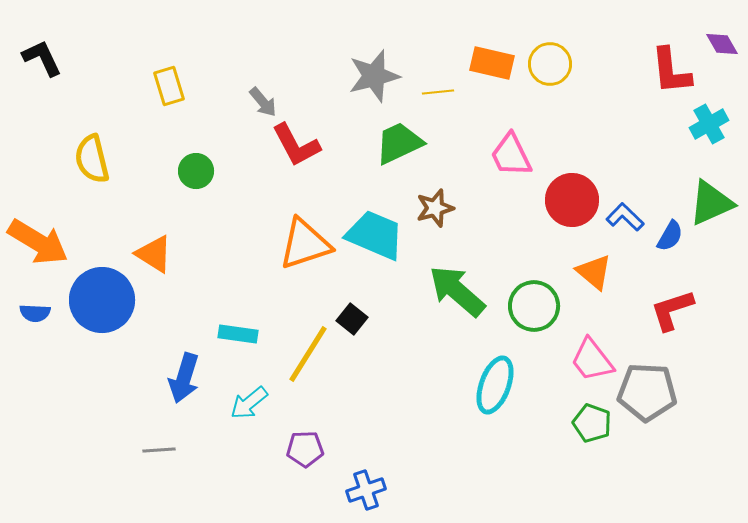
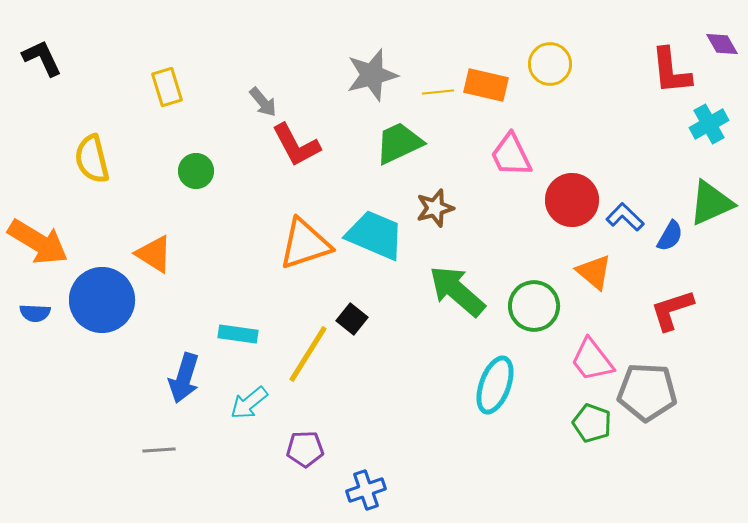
orange rectangle at (492, 63): moved 6 px left, 22 px down
gray star at (374, 76): moved 2 px left, 1 px up
yellow rectangle at (169, 86): moved 2 px left, 1 px down
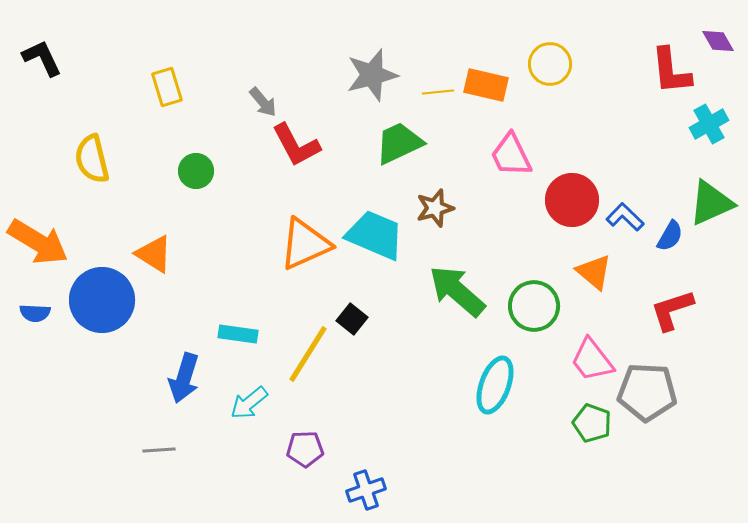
purple diamond at (722, 44): moved 4 px left, 3 px up
orange triangle at (305, 244): rotated 6 degrees counterclockwise
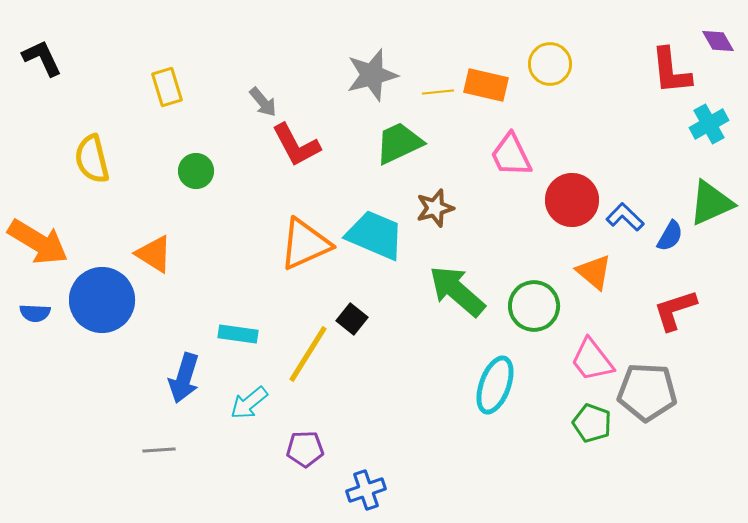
red L-shape at (672, 310): moved 3 px right
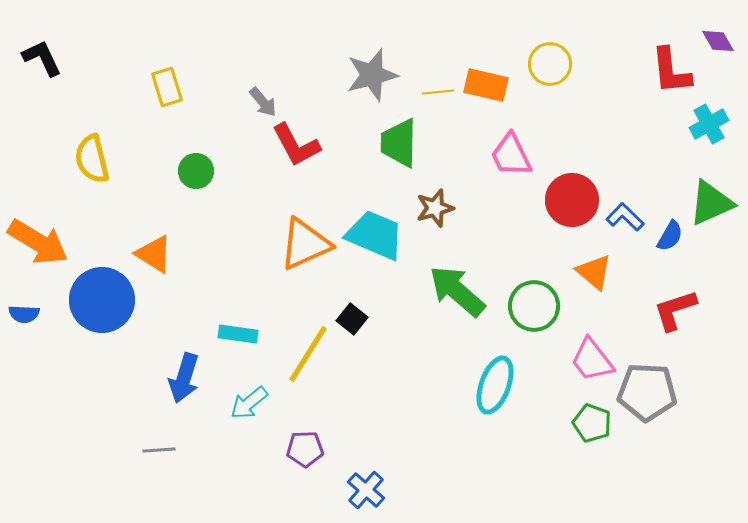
green trapezoid at (399, 143): rotated 64 degrees counterclockwise
blue semicircle at (35, 313): moved 11 px left, 1 px down
blue cross at (366, 490): rotated 30 degrees counterclockwise
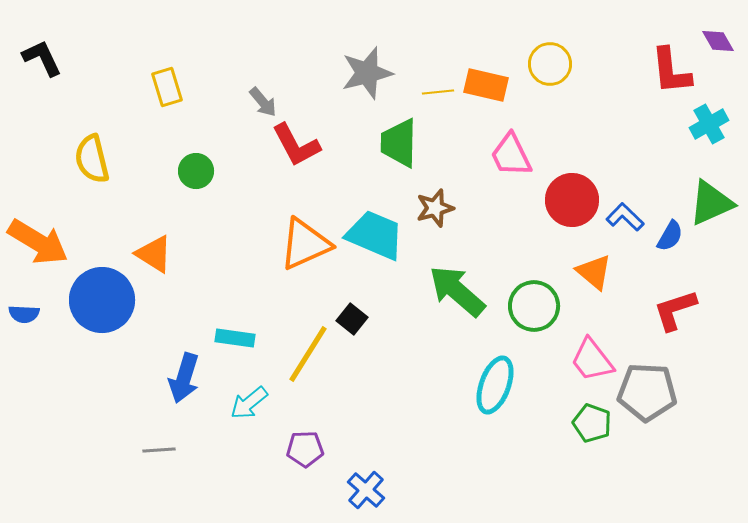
gray star at (372, 75): moved 5 px left, 2 px up
cyan rectangle at (238, 334): moved 3 px left, 4 px down
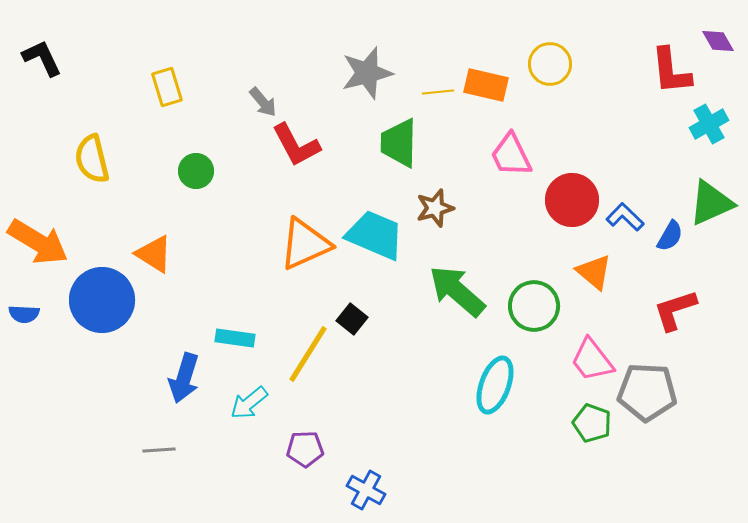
blue cross at (366, 490): rotated 12 degrees counterclockwise
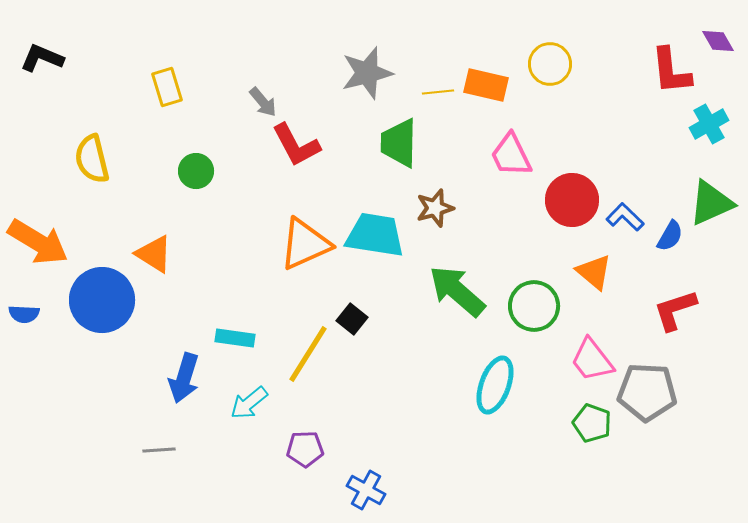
black L-shape at (42, 58): rotated 42 degrees counterclockwise
cyan trapezoid at (375, 235): rotated 14 degrees counterclockwise
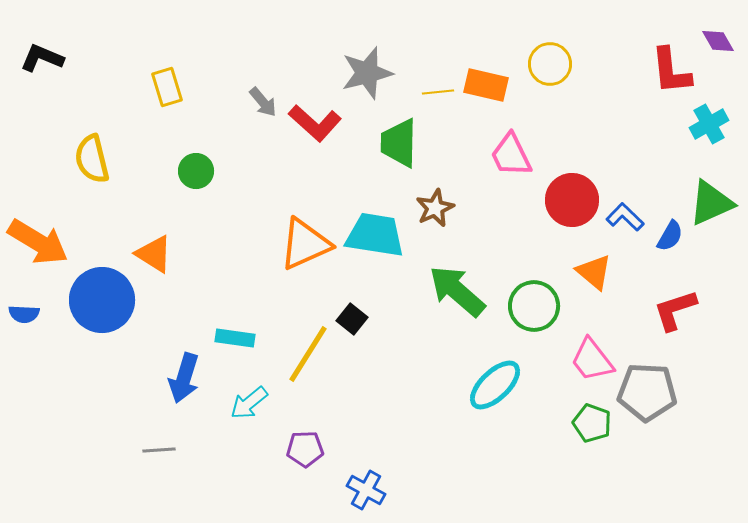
red L-shape at (296, 145): moved 19 px right, 22 px up; rotated 20 degrees counterclockwise
brown star at (435, 208): rotated 9 degrees counterclockwise
cyan ellipse at (495, 385): rotated 26 degrees clockwise
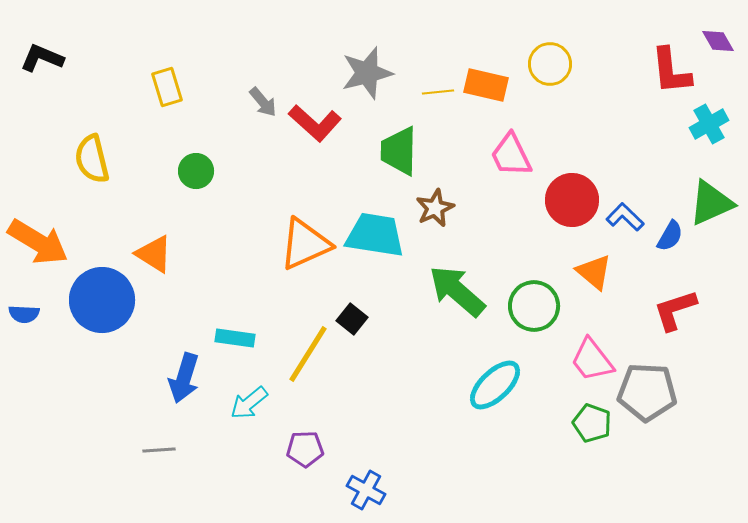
green trapezoid at (399, 143): moved 8 px down
